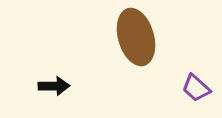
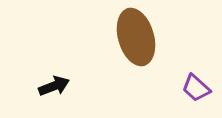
black arrow: rotated 20 degrees counterclockwise
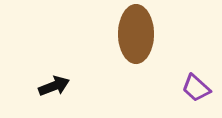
brown ellipse: moved 3 px up; rotated 16 degrees clockwise
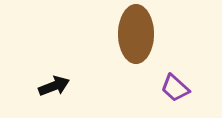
purple trapezoid: moved 21 px left
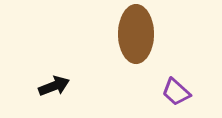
purple trapezoid: moved 1 px right, 4 px down
